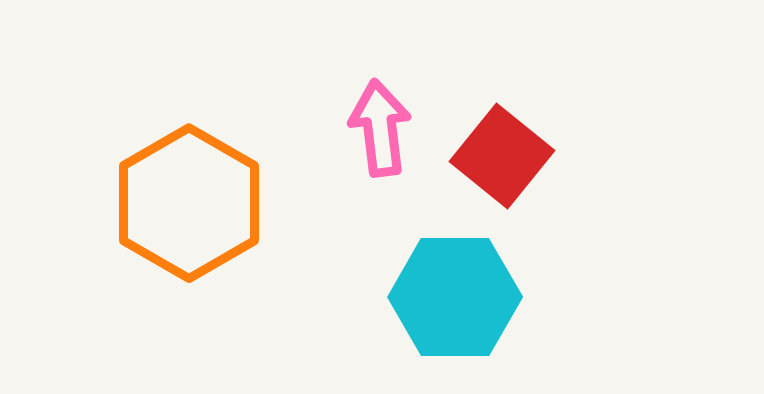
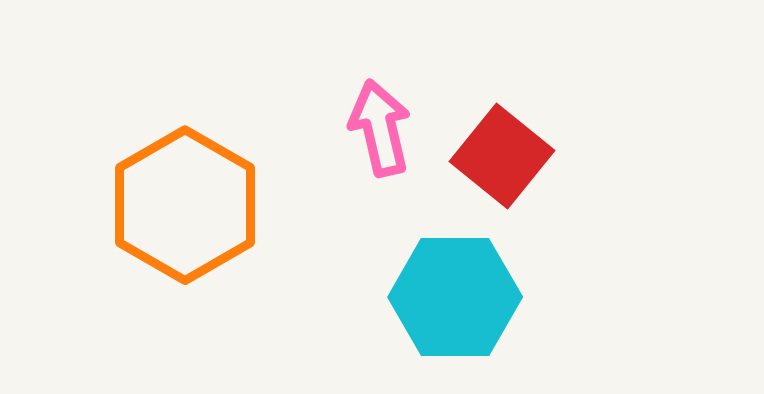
pink arrow: rotated 6 degrees counterclockwise
orange hexagon: moved 4 px left, 2 px down
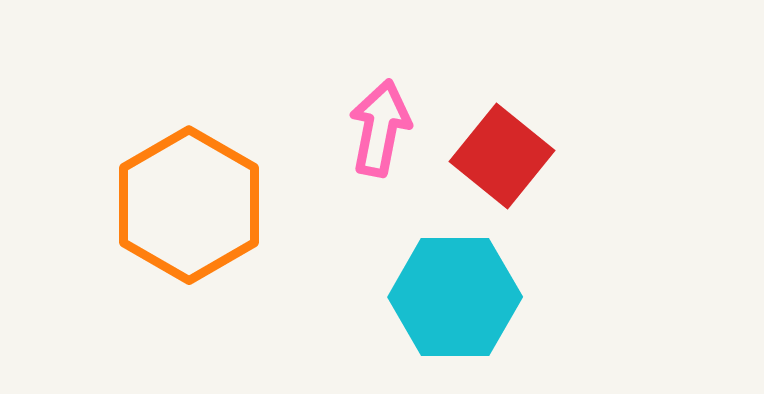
pink arrow: rotated 24 degrees clockwise
orange hexagon: moved 4 px right
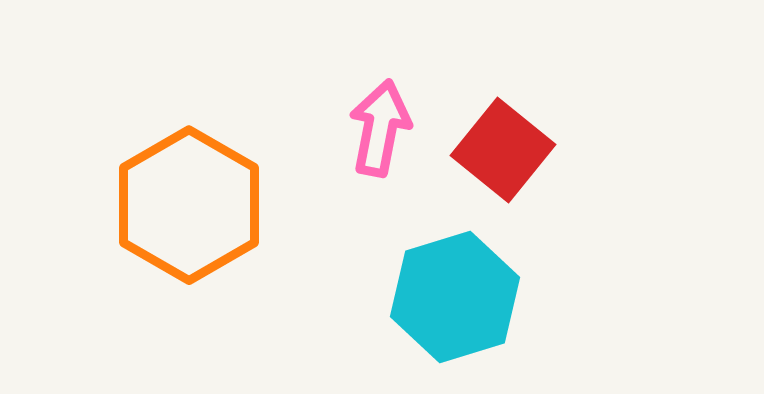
red square: moved 1 px right, 6 px up
cyan hexagon: rotated 17 degrees counterclockwise
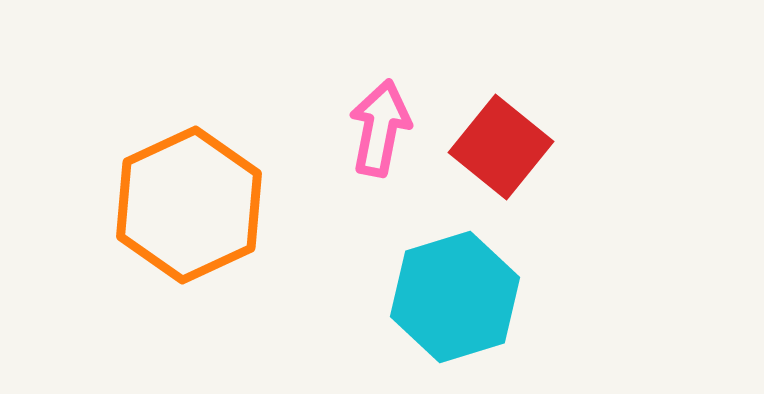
red square: moved 2 px left, 3 px up
orange hexagon: rotated 5 degrees clockwise
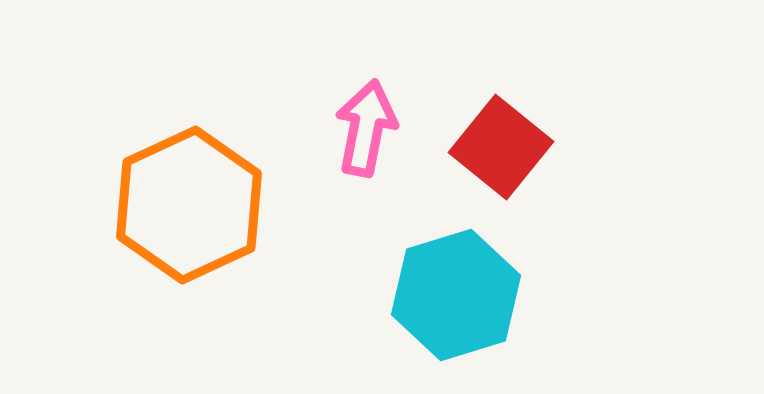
pink arrow: moved 14 px left
cyan hexagon: moved 1 px right, 2 px up
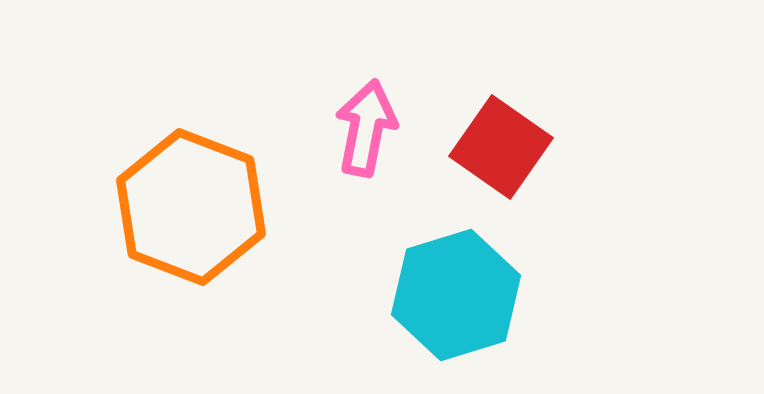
red square: rotated 4 degrees counterclockwise
orange hexagon: moved 2 px right, 2 px down; rotated 14 degrees counterclockwise
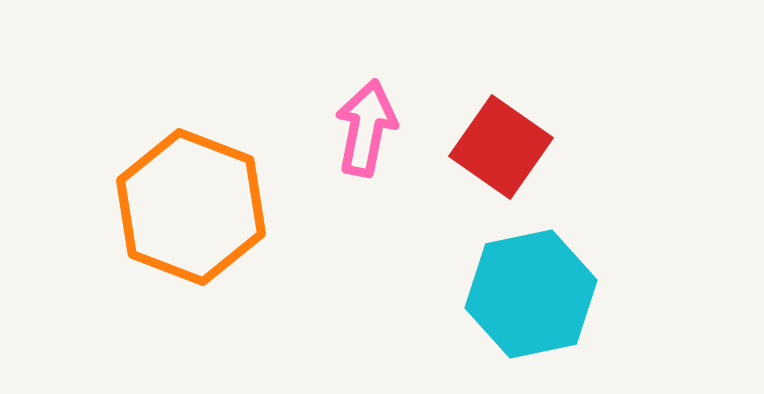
cyan hexagon: moved 75 px right, 1 px up; rotated 5 degrees clockwise
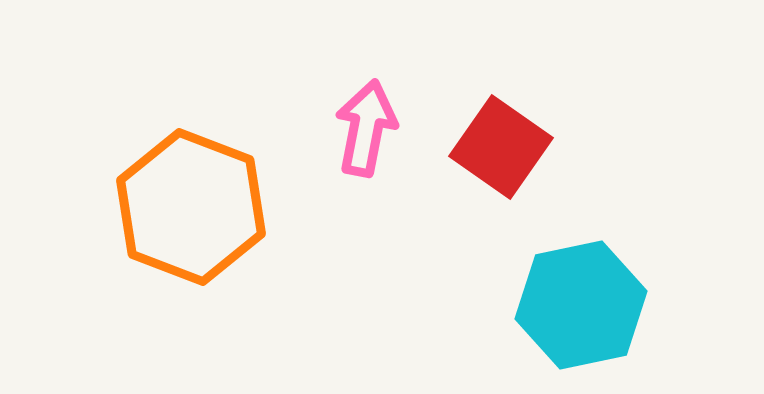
cyan hexagon: moved 50 px right, 11 px down
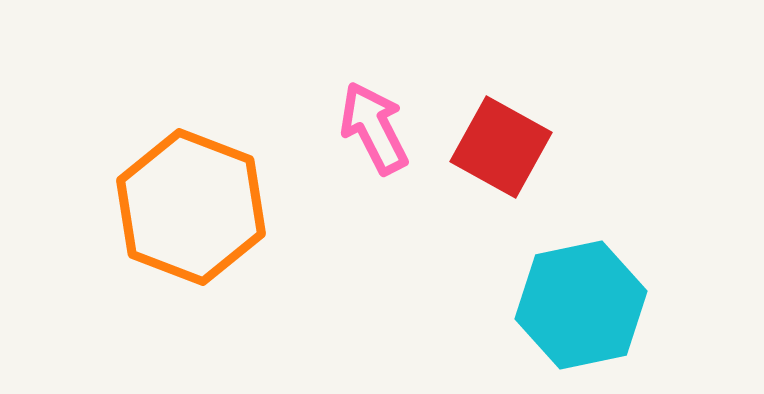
pink arrow: moved 8 px right; rotated 38 degrees counterclockwise
red square: rotated 6 degrees counterclockwise
